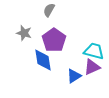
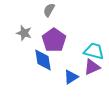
blue triangle: moved 3 px left, 1 px down
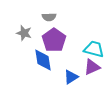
gray semicircle: moved 7 px down; rotated 120 degrees counterclockwise
cyan trapezoid: moved 2 px up
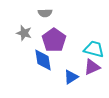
gray semicircle: moved 4 px left, 4 px up
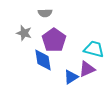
purple triangle: moved 5 px left, 2 px down
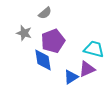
gray semicircle: rotated 40 degrees counterclockwise
purple pentagon: moved 1 px left, 1 px down; rotated 15 degrees clockwise
